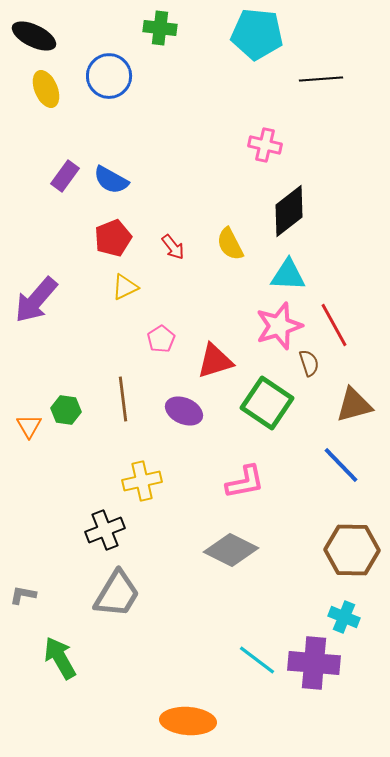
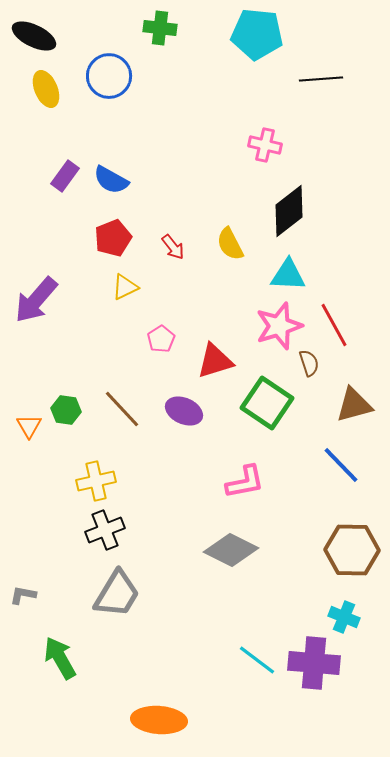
brown line: moved 1 px left, 10 px down; rotated 36 degrees counterclockwise
yellow cross: moved 46 px left
orange ellipse: moved 29 px left, 1 px up
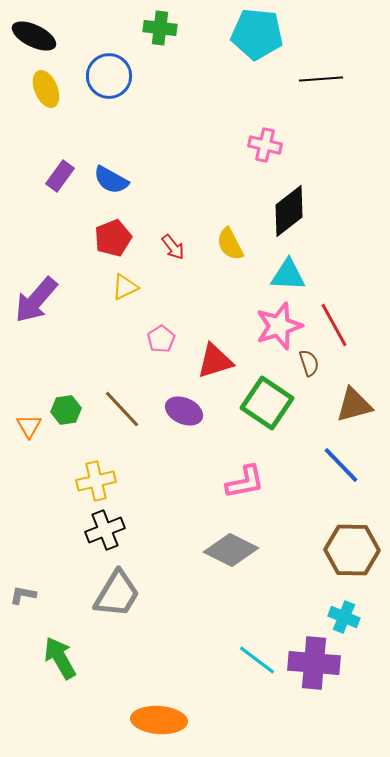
purple rectangle: moved 5 px left
green hexagon: rotated 16 degrees counterclockwise
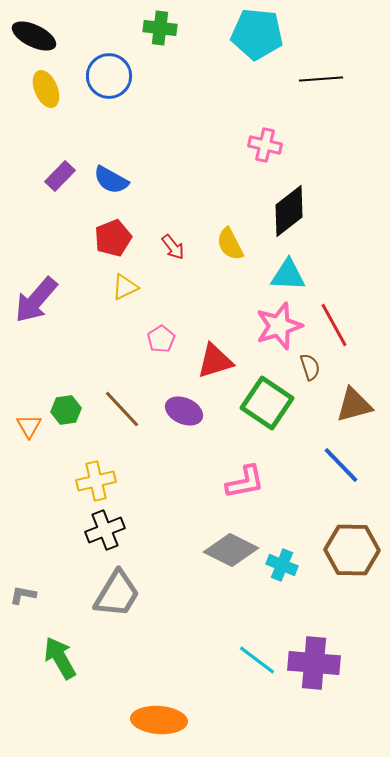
purple rectangle: rotated 8 degrees clockwise
brown semicircle: moved 1 px right, 4 px down
cyan cross: moved 62 px left, 52 px up
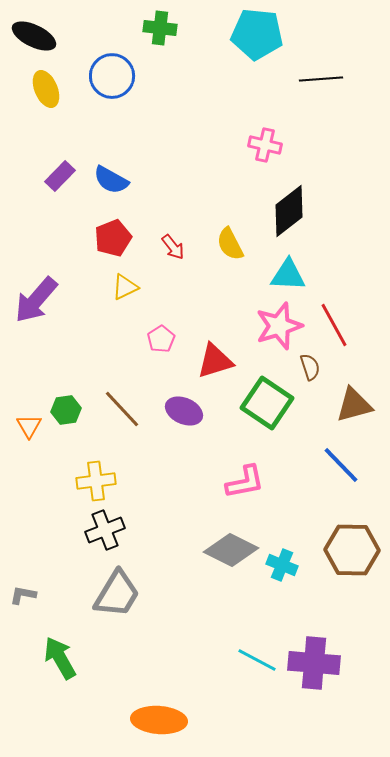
blue circle: moved 3 px right
yellow cross: rotated 6 degrees clockwise
cyan line: rotated 9 degrees counterclockwise
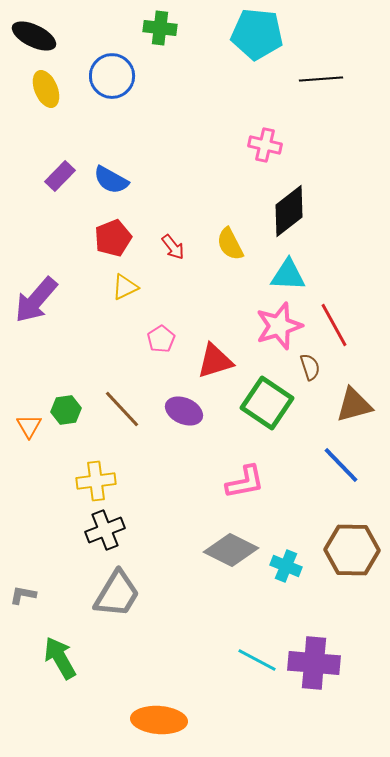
cyan cross: moved 4 px right, 1 px down
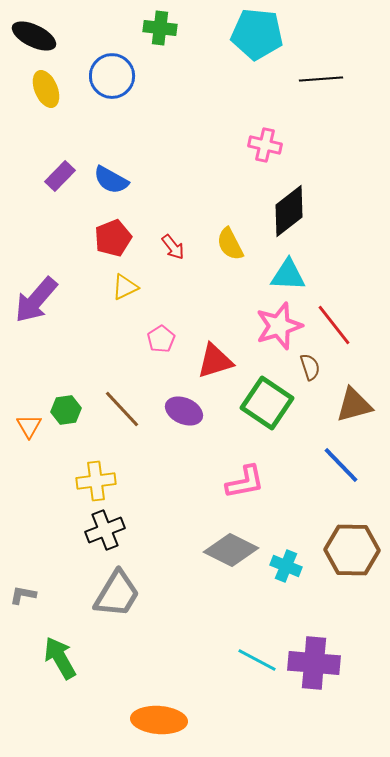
red line: rotated 9 degrees counterclockwise
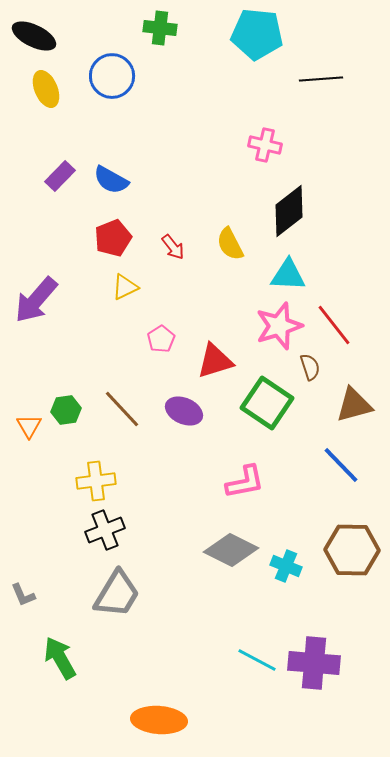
gray L-shape: rotated 124 degrees counterclockwise
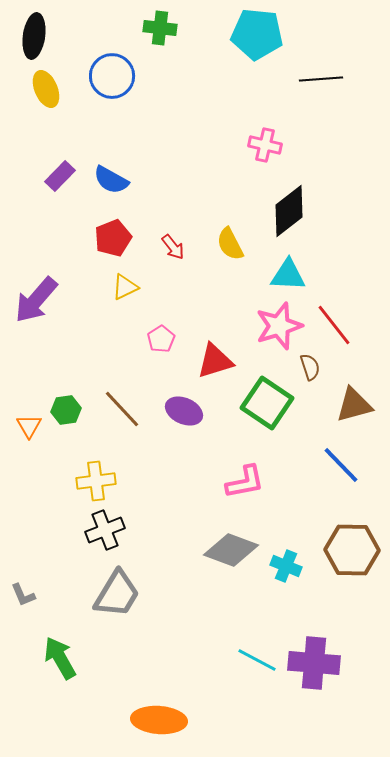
black ellipse: rotated 72 degrees clockwise
gray diamond: rotated 6 degrees counterclockwise
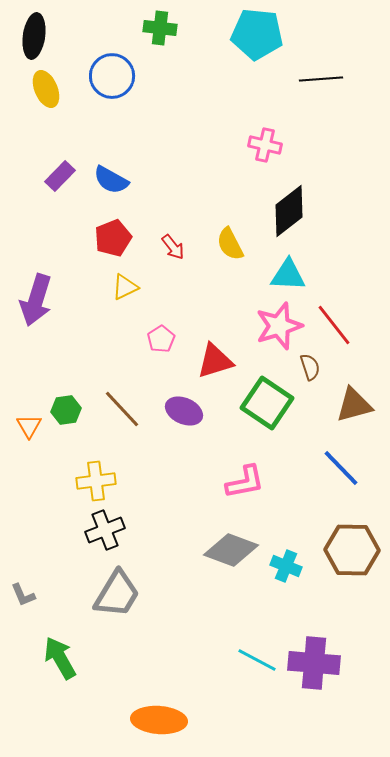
purple arrow: rotated 24 degrees counterclockwise
blue line: moved 3 px down
